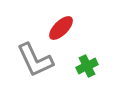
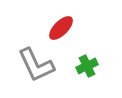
gray L-shape: moved 1 px right, 5 px down
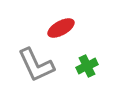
red ellipse: rotated 16 degrees clockwise
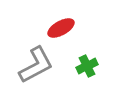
gray L-shape: rotated 93 degrees counterclockwise
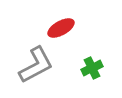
green cross: moved 5 px right, 2 px down
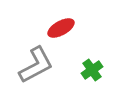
green cross: moved 2 px down; rotated 10 degrees counterclockwise
